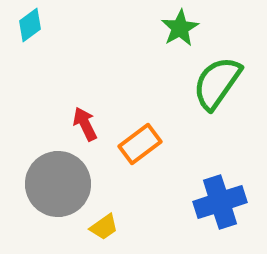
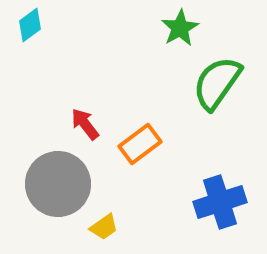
red arrow: rotated 12 degrees counterclockwise
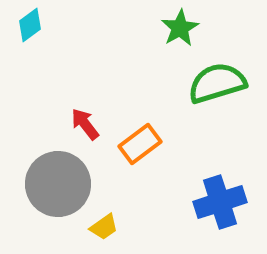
green semicircle: rotated 38 degrees clockwise
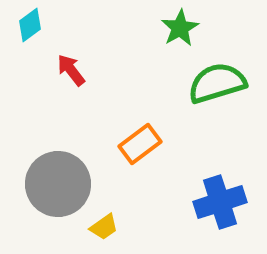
red arrow: moved 14 px left, 54 px up
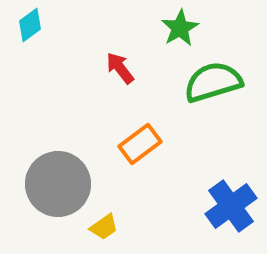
red arrow: moved 49 px right, 2 px up
green semicircle: moved 4 px left, 1 px up
blue cross: moved 11 px right, 4 px down; rotated 18 degrees counterclockwise
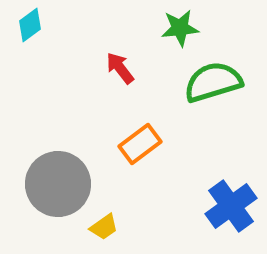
green star: rotated 24 degrees clockwise
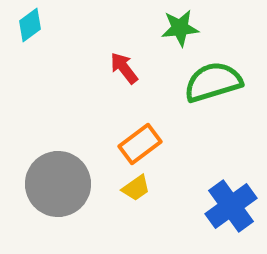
red arrow: moved 4 px right
yellow trapezoid: moved 32 px right, 39 px up
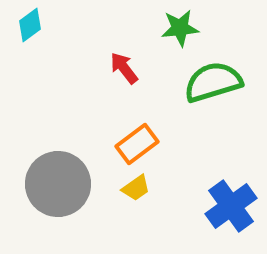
orange rectangle: moved 3 px left
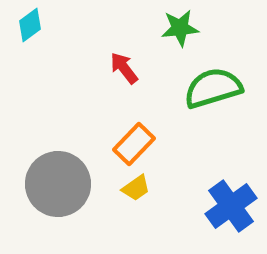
green semicircle: moved 6 px down
orange rectangle: moved 3 px left; rotated 9 degrees counterclockwise
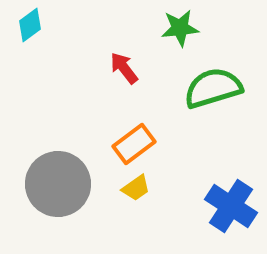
orange rectangle: rotated 9 degrees clockwise
blue cross: rotated 21 degrees counterclockwise
